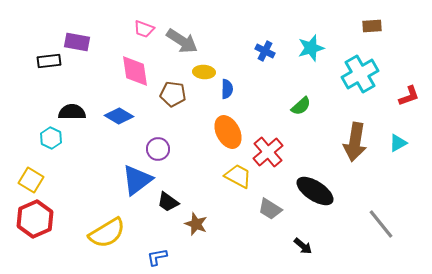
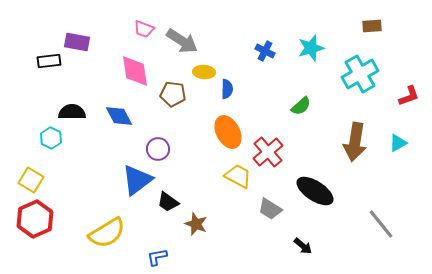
blue diamond: rotated 32 degrees clockwise
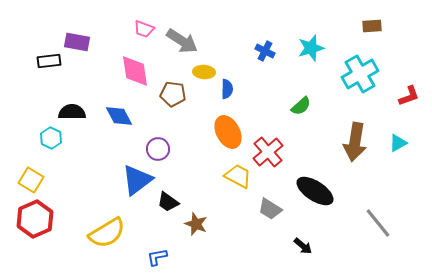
gray line: moved 3 px left, 1 px up
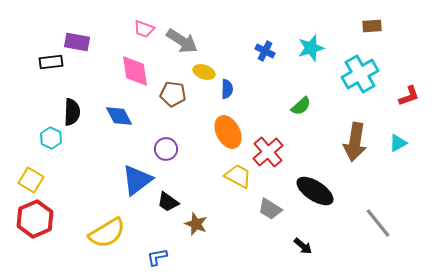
black rectangle: moved 2 px right, 1 px down
yellow ellipse: rotated 15 degrees clockwise
black semicircle: rotated 92 degrees clockwise
purple circle: moved 8 px right
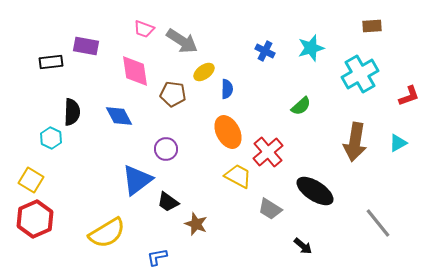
purple rectangle: moved 9 px right, 4 px down
yellow ellipse: rotated 55 degrees counterclockwise
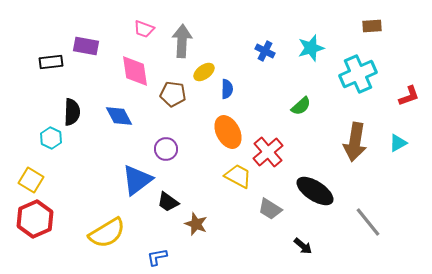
gray arrow: rotated 120 degrees counterclockwise
cyan cross: moved 2 px left; rotated 6 degrees clockwise
gray line: moved 10 px left, 1 px up
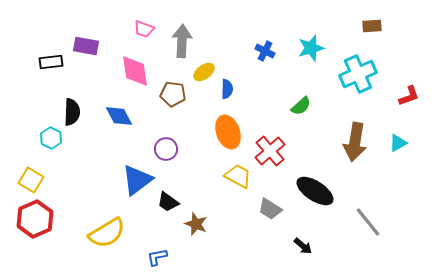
orange ellipse: rotated 8 degrees clockwise
red cross: moved 2 px right, 1 px up
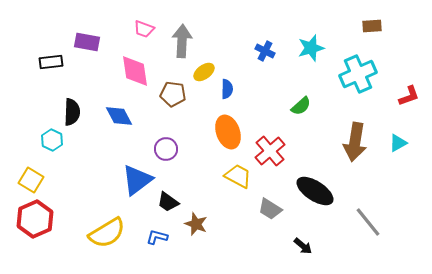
purple rectangle: moved 1 px right, 4 px up
cyan hexagon: moved 1 px right, 2 px down
blue L-shape: moved 20 px up; rotated 25 degrees clockwise
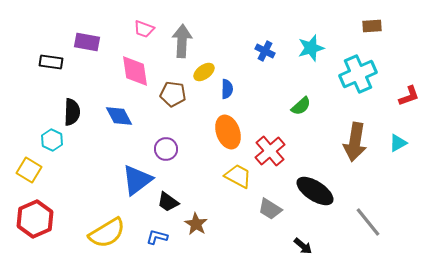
black rectangle: rotated 15 degrees clockwise
yellow square: moved 2 px left, 10 px up
brown star: rotated 10 degrees clockwise
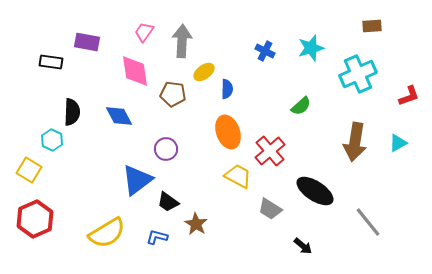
pink trapezoid: moved 3 px down; rotated 105 degrees clockwise
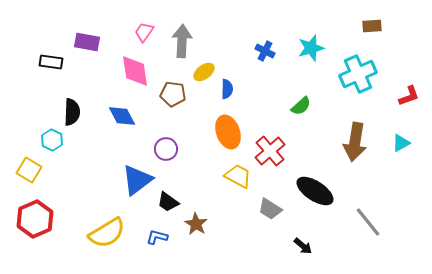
blue diamond: moved 3 px right
cyan triangle: moved 3 px right
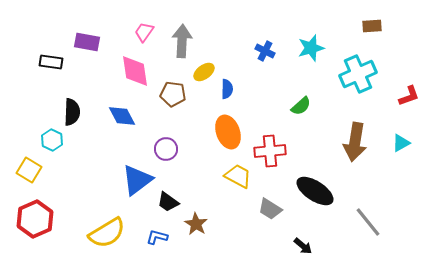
red cross: rotated 36 degrees clockwise
